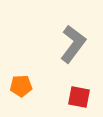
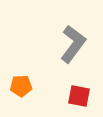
red square: moved 1 px up
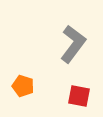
orange pentagon: moved 2 px right; rotated 20 degrees clockwise
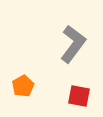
orange pentagon: rotated 25 degrees clockwise
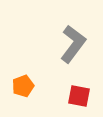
orange pentagon: rotated 10 degrees clockwise
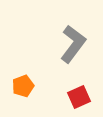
red square: moved 1 px down; rotated 35 degrees counterclockwise
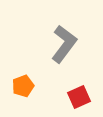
gray L-shape: moved 9 px left
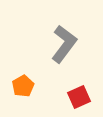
orange pentagon: rotated 10 degrees counterclockwise
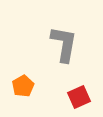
gray L-shape: rotated 27 degrees counterclockwise
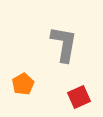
orange pentagon: moved 2 px up
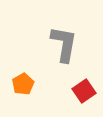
red square: moved 5 px right, 6 px up; rotated 10 degrees counterclockwise
